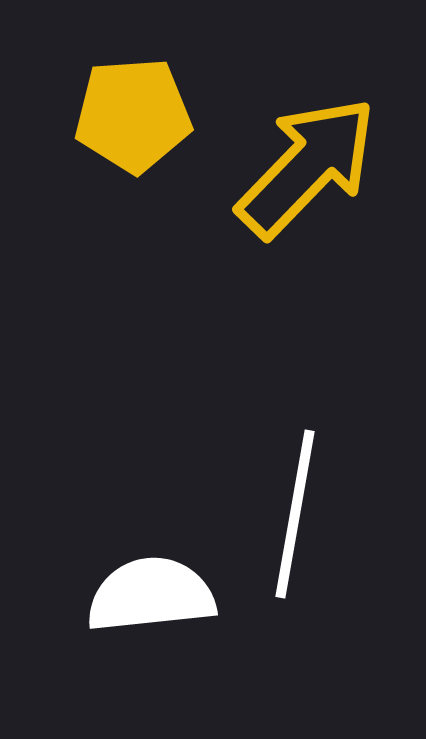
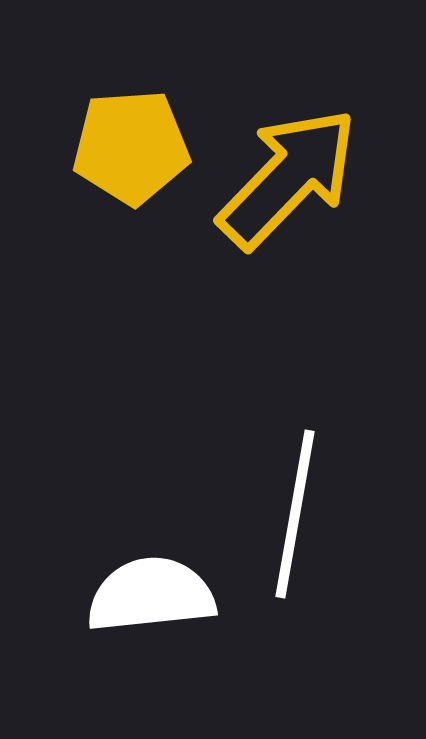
yellow pentagon: moved 2 px left, 32 px down
yellow arrow: moved 19 px left, 11 px down
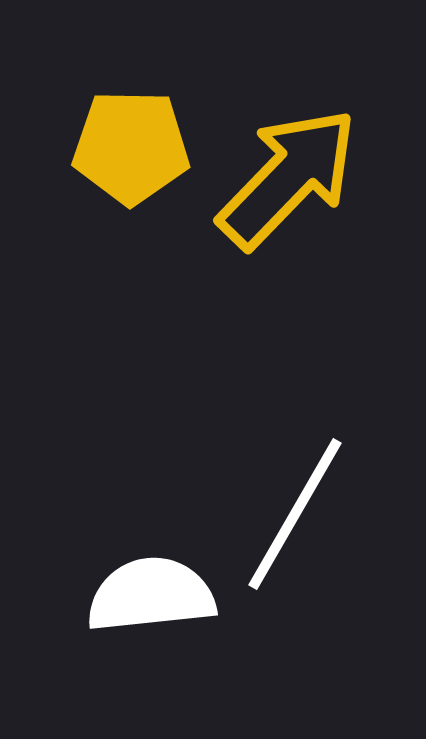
yellow pentagon: rotated 5 degrees clockwise
white line: rotated 20 degrees clockwise
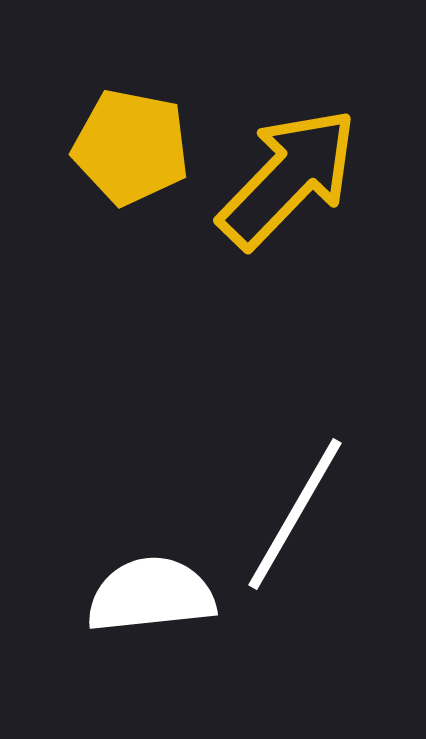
yellow pentagon: rotated 10 degrees clockwise
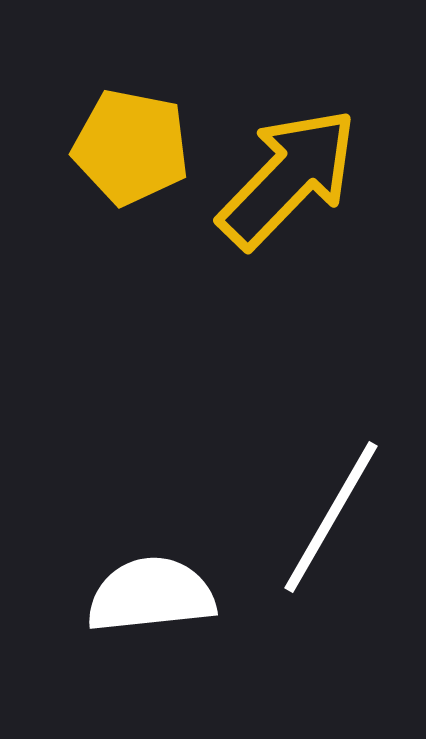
white line: moved 36 px right, 3 px down
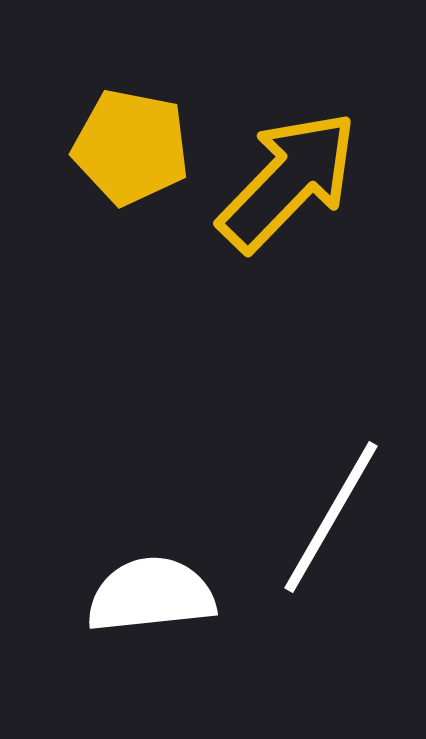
yellow arrow: moved 3 px down
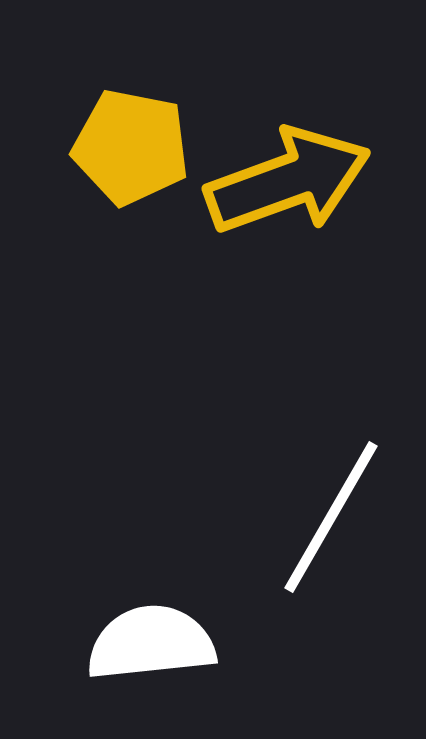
yellow arrow: rotated 26 degrees clockwise
white semicircle: moved 48 px down
